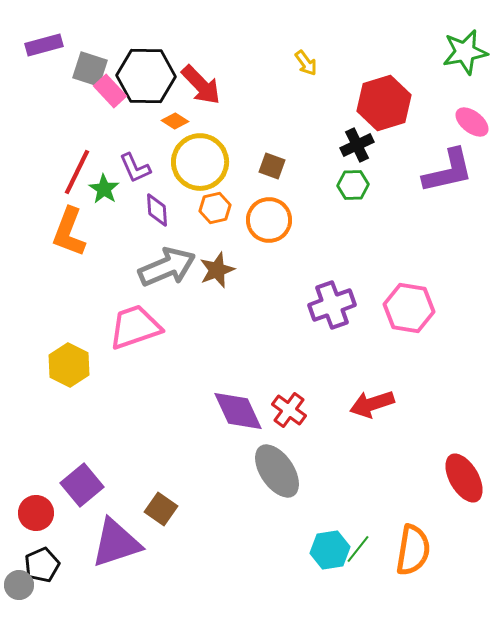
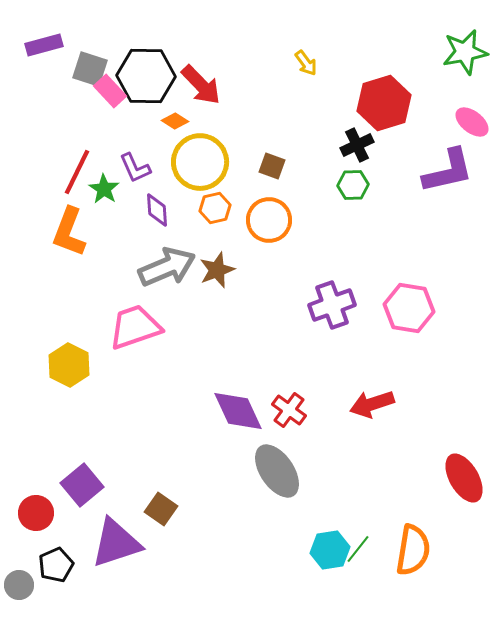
black pentagon at (42, 565): moved 14 px right
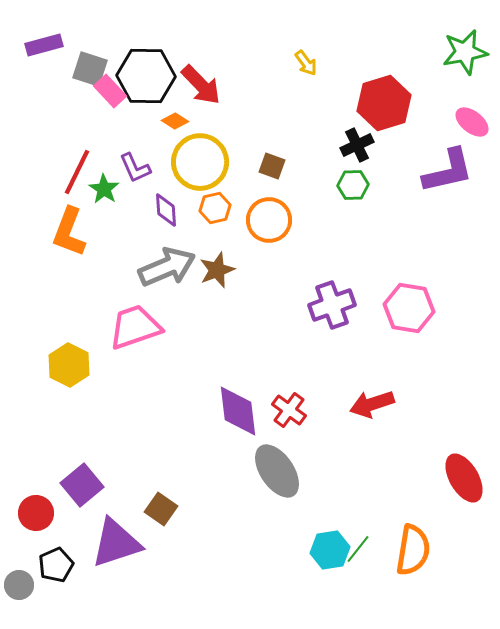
purple diamond at (157, 210): moved 9 px right
purple diamond at (238, 411): rotated 18 degrees clockwise
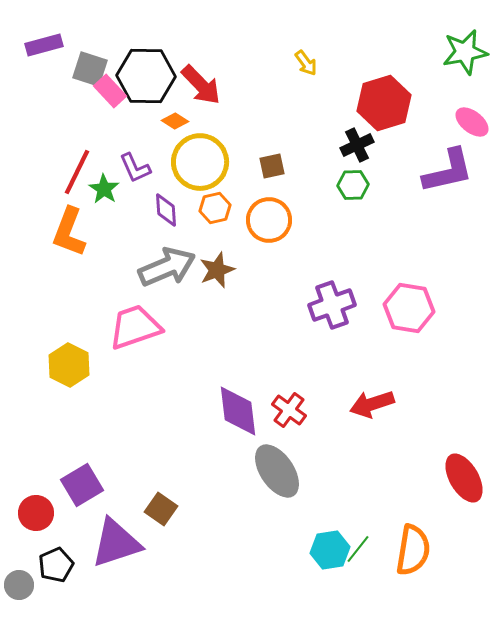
brown square at (272, 166): rotated 32 degrees counterclockwise
purple square at (82, 485): rotated 9 degrees clockwise
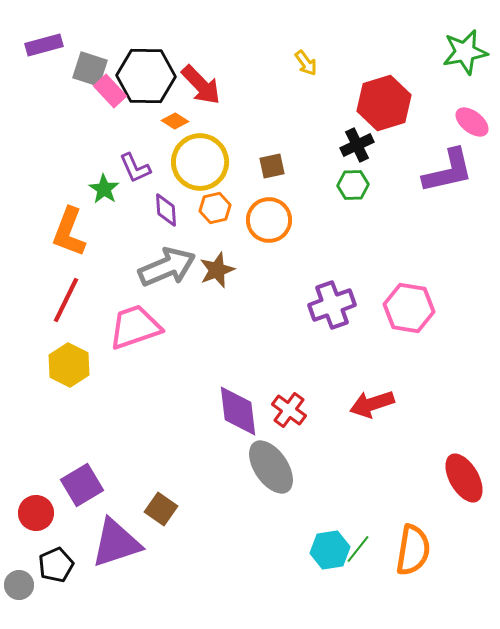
red line at (77, 172): moved 11 px left, 128 px down
gray ellipse at (277, 471): moved 6 px left, 4 px up
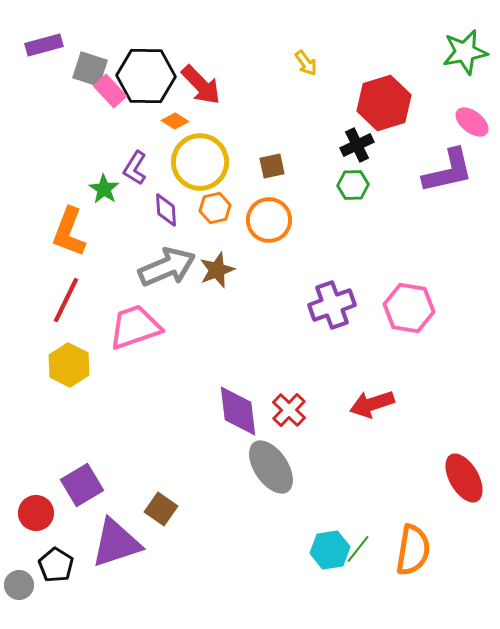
purple L-shape at (135, 168): rotated 56 degrees clockwise
red cross at (289, 410): rotated 8 degrees clockwise
black pentagon at (56, 565): rotated 16 degrees counterclockwise
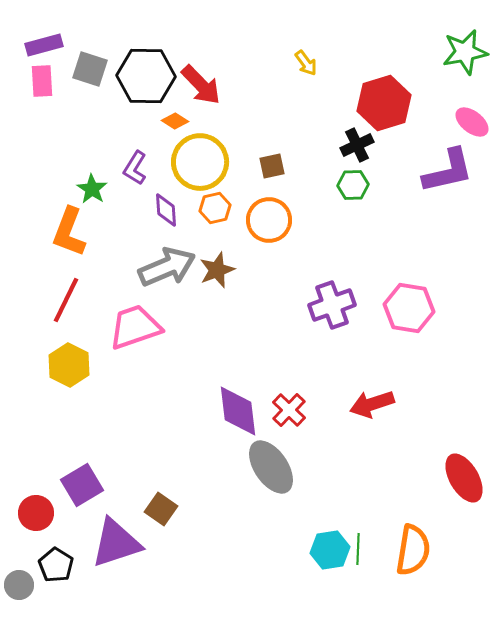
pink rectangle at (110, 91): moved 68 px left, 10 px up; rotated 40 degrees clockwise
green star at (104, 189): moved 12 px left
green line at (358, 549): rotated 36 degrees counterclockwise
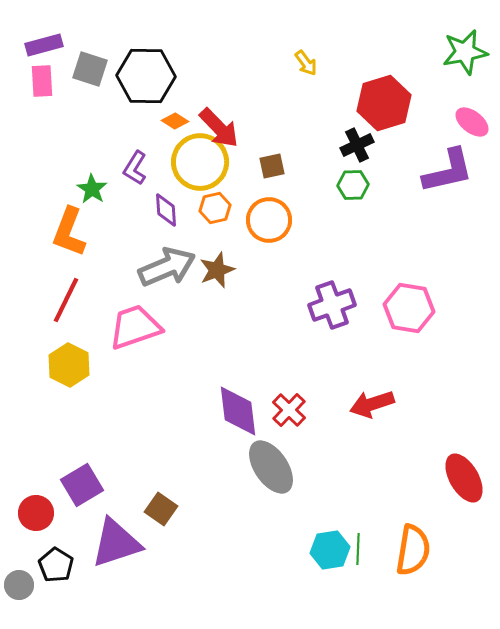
red arrow at (201, 85): moved 18 px right, 43 px down
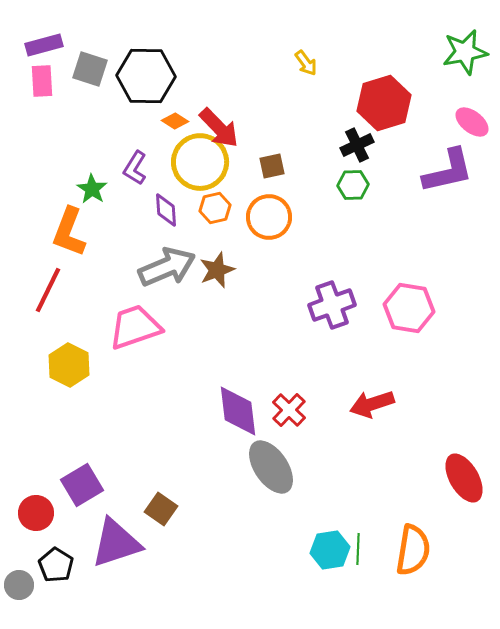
orange circle at (269, 220): moved 3 px up
red line at (66, 300): moved 18 px left, 10 px up
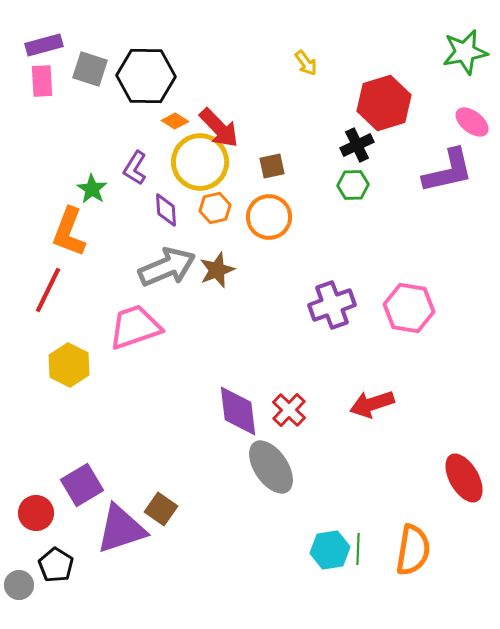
purple triangle at (116, 543): moved 5 px right, 14 px up
